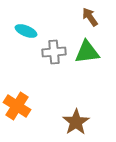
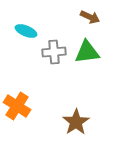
brown arrow: rotated 150 degrees clockwise
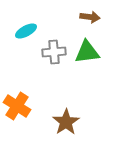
brown arrow: rotated 18 degrees counterclockwise
cyan ellipse: rotated 50 degrees counterclockwise
brown star: moved 10 px left
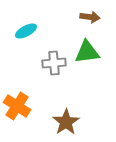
gray cross: moved 11 px down
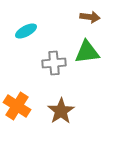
brown star: moved 5 px left, 11 px up
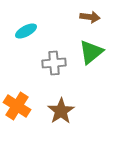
green triangle: moved 4 px right; rotated 32 degrees counterclockwise
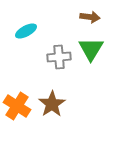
green triangle: moved 3 px up; rotated 20 degrees counterclockwise
gray cross: moved 5 px right, 6 px up
brown star: moved 9 px left, 7 px up
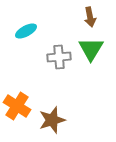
brown arrow: rotated 72 degrees clockwise
brown star: moved 16 px down; rotated 16 degrees clockwise
